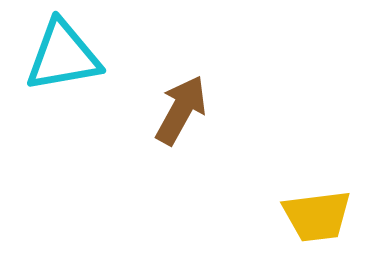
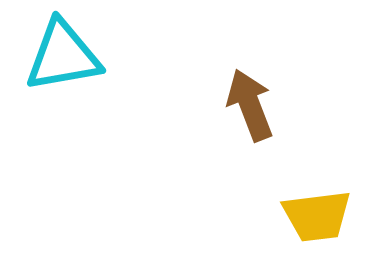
brown arrow: moved 69 px right, 5 px up; rotated 50 degrees counterclockwise
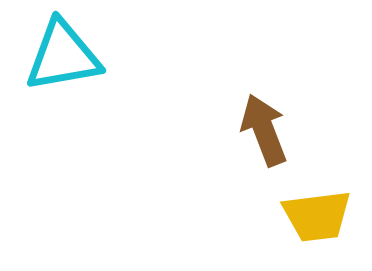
brown arrow: moved 14 px right, 25 px down
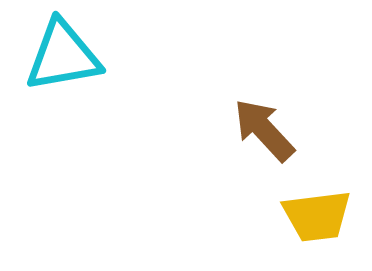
brown arrow: rotated 22 degrees counterclockwise
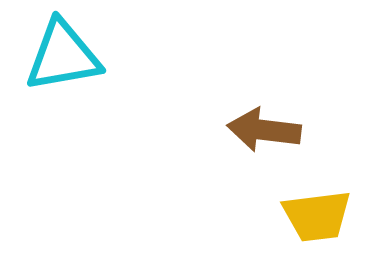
brown arrow: rotated 40 degrees counterclockwise
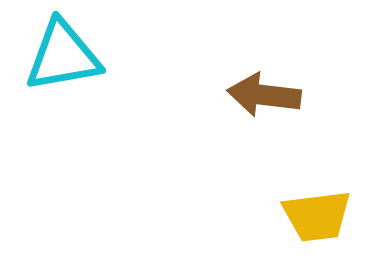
brown arrow: moved 35 px up
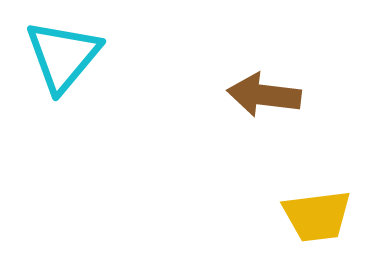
cyan triangle: rotated 40 degrees counterclockwise
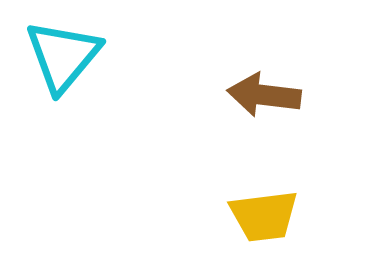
yellow trapezoid: moved 53 px left
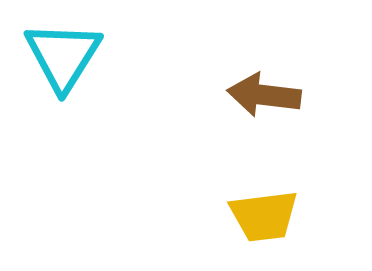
cyan triangle: rotated 8 degrees counterclockwise
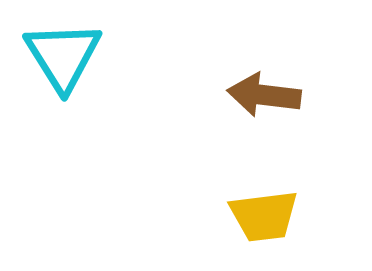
cyan triangle: rotated 4 degrees counterclockwise
